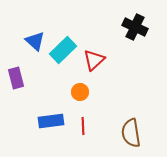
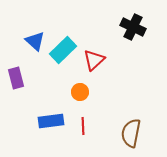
black cross: moved 2 px left
brown semicircle: rotated 20 degrees clockwise
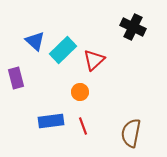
red line: rotated 18 degrees counterclockwise
